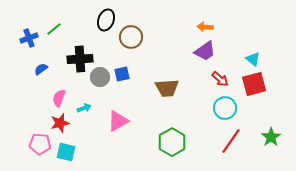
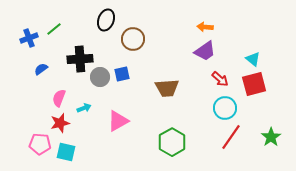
brown circle: moved 2 px right, 2 px down
red line: moved 4 px up
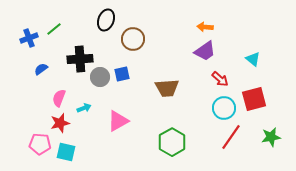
red square: moved 15 px down
cyan circle: moved 1 px left
green star: rotated 24 degrees clockwise
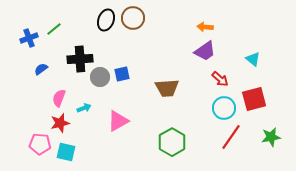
brown circle: moved 21 px up
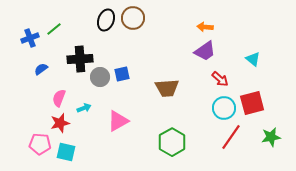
blue cross: moved 1 px right
red square: moved 2 px left, 4 px down
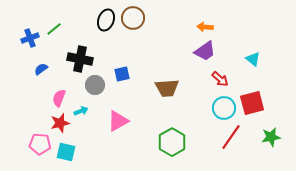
black cross: rotated 15 degrees clockwise
gray circle: moved 5 px left, 8 px down
cyan arrow: moved 3 px left, 3 px down
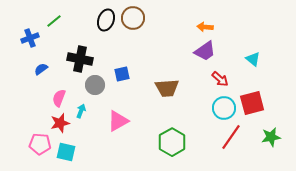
green line: moved 8 px up
cyan arrow: rotated 48 degrees counterclockwise
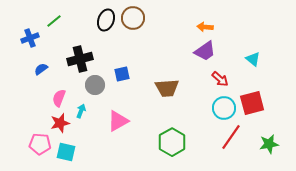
black cross: rotated 25 degrees counterclockwise
green star: moved 2 px left, 7 px down
